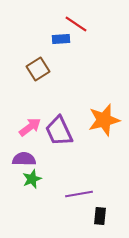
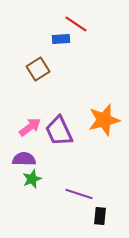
purple line: rotated 28 degrees clockwise
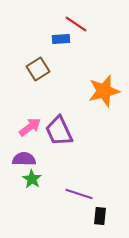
orange star: moved 29 px up
green star: rotated 18 degrees counterclockwise
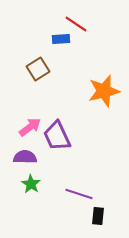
purple trapezoid: moved 2 px left, 5 px down
purple semicircle: moved 1 px right, 2 px up
green star: moved 1 px left, 5 px down
black rectangle: moved 2 px left
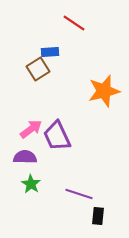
red line: moved 2 px left, 1 px up
blue rectangle: moved 11 px left, 13 px down
pink arrow: moved 1 px right, 2 px down
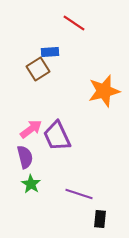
purple semicircle: rotated 75 degrees clockwise
black rectangle: moved 2 px right, 3 px down
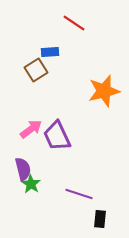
brown square: moved 2 px left, 1 px down
purple semicircle: moved 2 px left, 12 px down
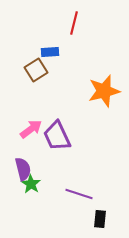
red line: rotated 70 degrees clockwise
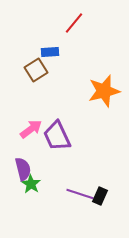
red line: rotated 25 degrees clockwise
purple line: moved 1 px right
black rectangle: moved 23 px up; rotated 18 degrees clockwise
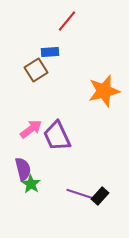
red line: moved 7 px left, 2 px up
black rectangle: rotated 18 degrees clockwise
